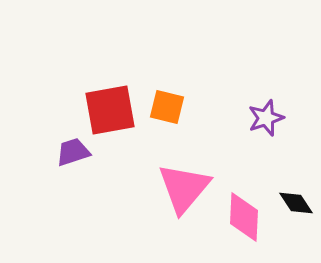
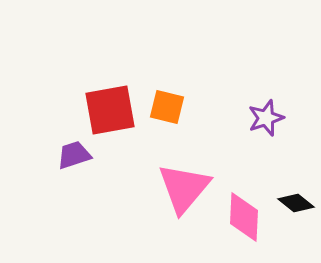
purple trapezoid: moved 1 px right, 3 px down
black diamond: rotated 18 degrees counterclockwise
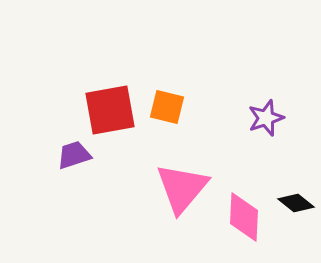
pink triangle: moved 2 px left
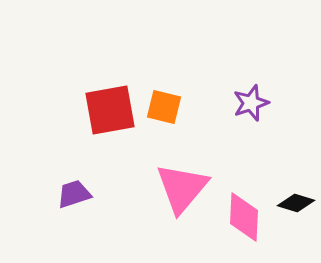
orange square: moved 3 px left
purple star: moved 15 px left, 15 px up
purple trapezoid: moved 39 px down
black diamond: rotated 21 degrees counterclockwise
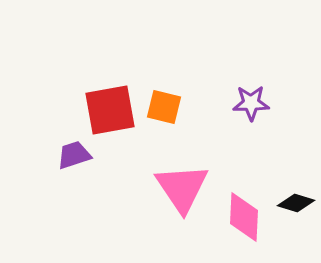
purple star: rotated 18 degrees clockwise
pink triangle: rotated 14 degrees counterclockwise
purple trapezoid: moved 39 px up
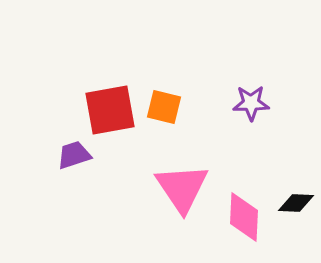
black diamond: rotated 15 degrees counterclockwise
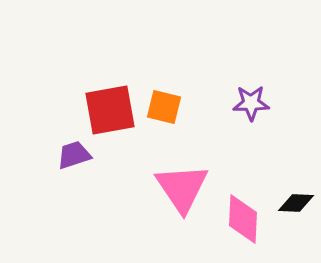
pink diamond: moved 1 px left, 2 px down
